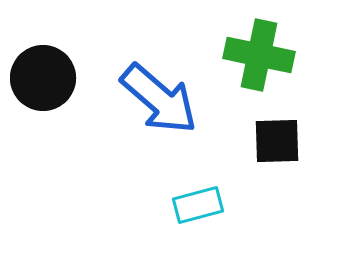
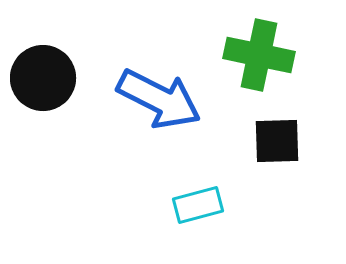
blue arrow: rotated 14 degrees counterclockwise
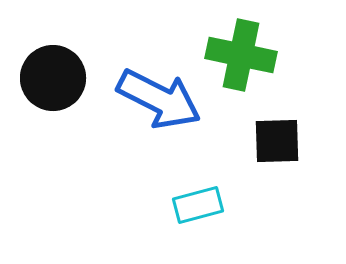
green cross: moved 18 px left
black circle: moved 10 px right
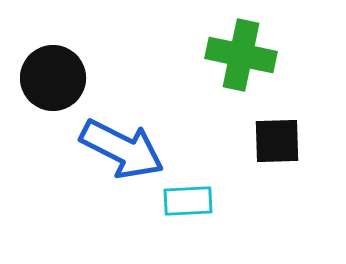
blue arrow: moved 37 px left, 50 px down
cyan rectangle: moved 10 px left, 4 px up; rotated 12 degrees clockwise
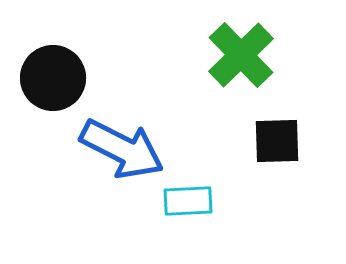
green cross: rotated 34 degrees clockwise
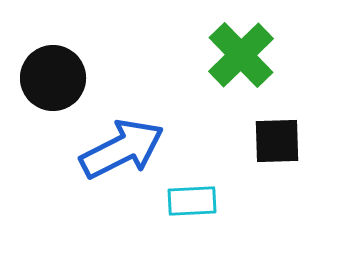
blue arrow: rotated 54 degrees counterclockwise
cyan rectangle: moved 4 px right
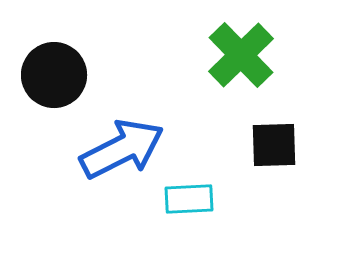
black circle: moved 1 px right, 3 px up
black square: moved 3 px left, 4 px down
cyan rectangle: moved 3 px left, 2 px up
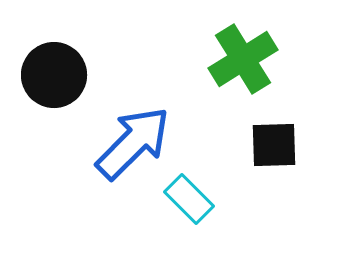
green cross: moved 2 px right, 4 px down; rotated 12 degrees clockwise
blue arrow: moved 11 px right, 6 px up; rotated 18 degrees counterclockwise
cyan rectangle: rotated 48 degrees clockwise
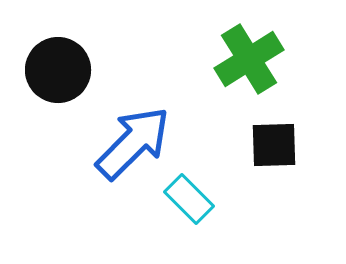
green cross: moved 6 px right
black circle: moved 4 px right, 5 px up
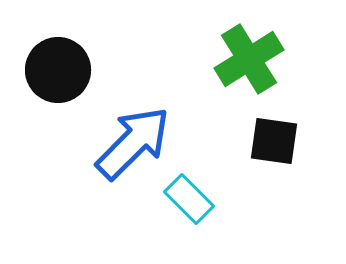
black square: moved 4 px up; rotated 10 degrees clockwise
